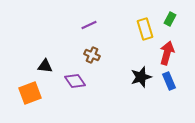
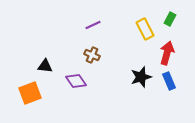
purple line: moved 4 px right
yellow rectangle: rotated 10 degrees counterclockwise
purple diamond: moved 1 px right
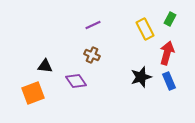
orange square: moved 3 px right
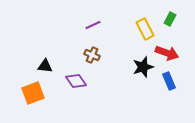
red arrow: rotated 95 degrees clockwise
black star: moved 2 px right, 10 px up
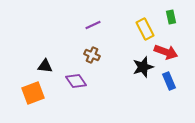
green rectangle: moved 1 px right, 2 px up; rotated 40 degrees counterclockwise
red arrow: moved 1 px left, 1 px up
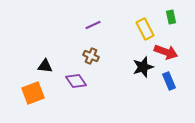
brown cross: moved 1 px left, 1 px down
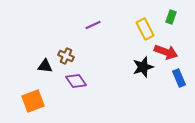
green rectangle: rotated 32 degrees clockwise
brown cross: moved 25 px left
blue rectangle: moved 10 px right, 3 px up
orange square: moved 8 px down
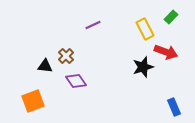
green rectangle: rotated 24 degrees clockwise
brown cross: rotated 21 degrees clockwise
blue rectangle: moved 5 px left, 29 px down
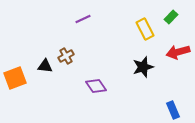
purple line: moved 10 px left, 6 px up
red arrow: moved 12 px right; rotated 145 degrees clockwise
brown cross: rotated 14 degrees clockwise
purple diamond: moved 20 px right, 5 px down
orange square: moved 18 px left, 23 px up
blue rectangle: moved 1 px left, 3 px down
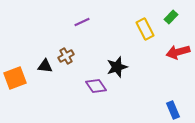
purple line: moved 1 px left, 3 px down
black star: moved 26 px left
